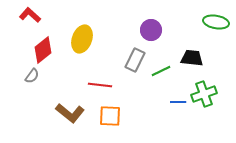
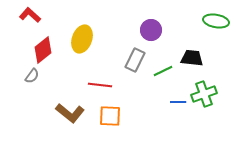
green ellipse: moved 1 px up
green line: moved 2 px right
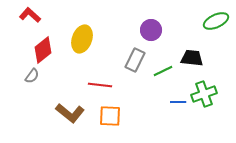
green ellipse: rotated 35 degrees counterclockwise
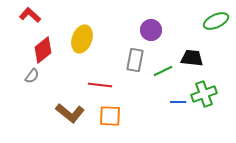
gray rectangle: rotated 15 degrees counterclockwise
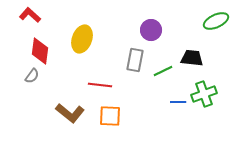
red diamond: moved 3 px left, 1 px down; rotated 44 degrees counterclockwise
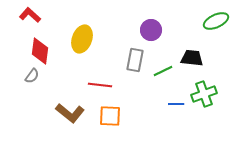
blue line: moved 2 px left, 2 px down
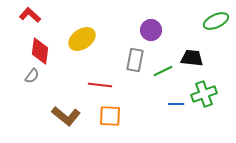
yellow ellipse: rotated 36 degrees clockwise
brown L-shape: moved 4 px left, 3 px down
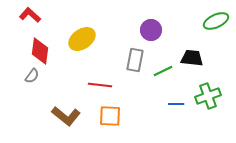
green cross: moved 4 px right, 2 px down
